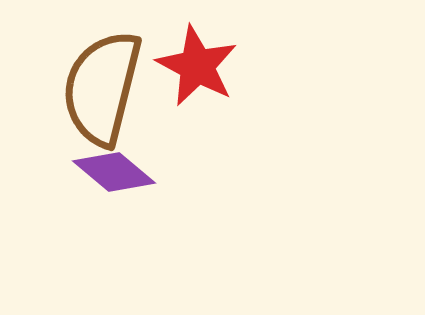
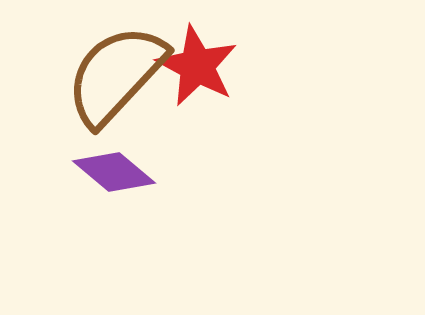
brown semicircle: moved 14 px right, 13 px up; rotated 29 degrees clockwise
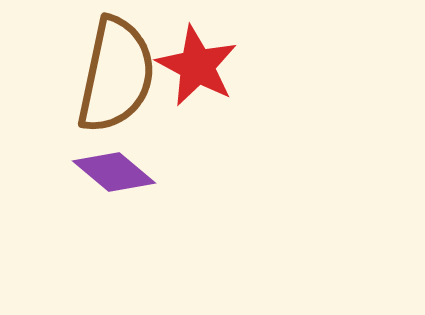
brown semicircle: rotated 149 degrees clockwise
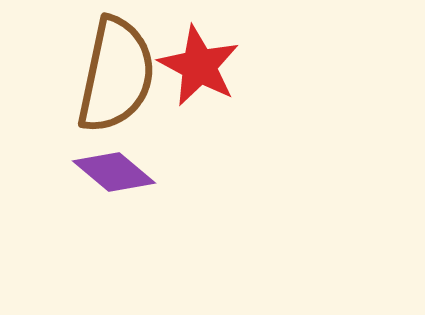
red star: moved 2 px right
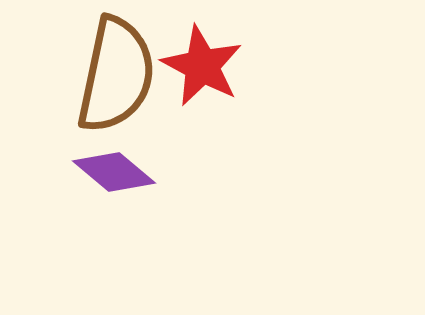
red star: moved 3 px right
